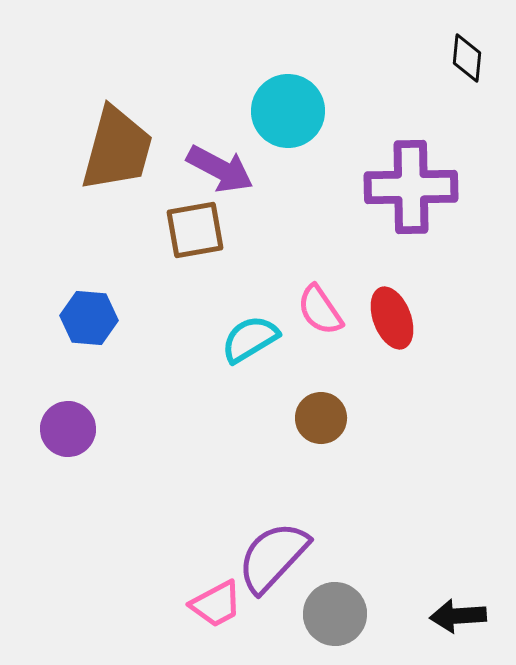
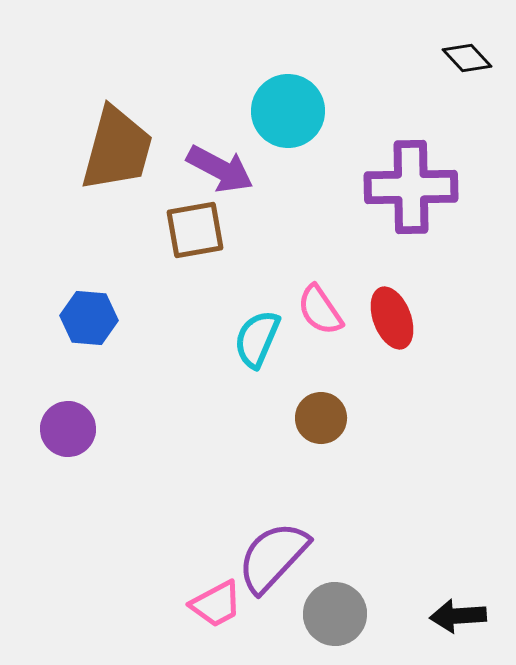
black diamond: rotated 48 degrees counterclockwise
cyan semicircle: moved 7 px right; rotated 36 degrees counterclockwise
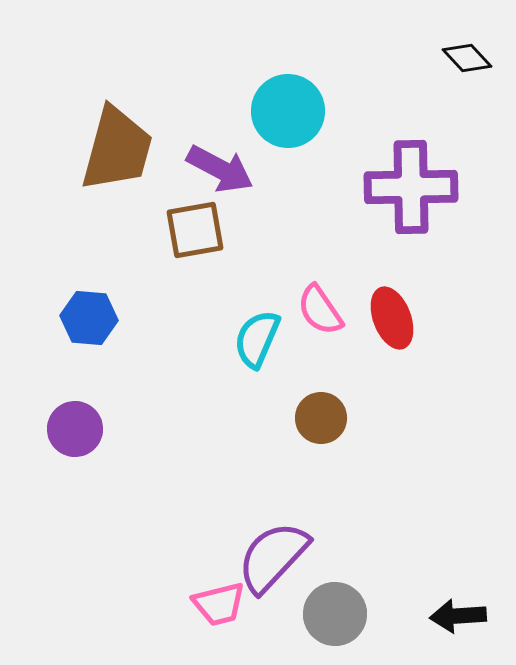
purple circle: moved 7 px right
pink trapezoid: moved 3 px right; rotated 14 degrees clockwise
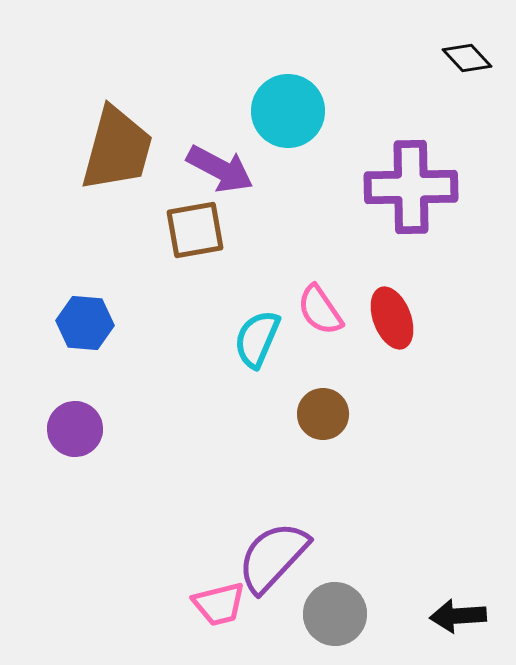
blue hexagon: moved 4 px left, 5 px down
brown circle: moved 2 px right, 4 px up
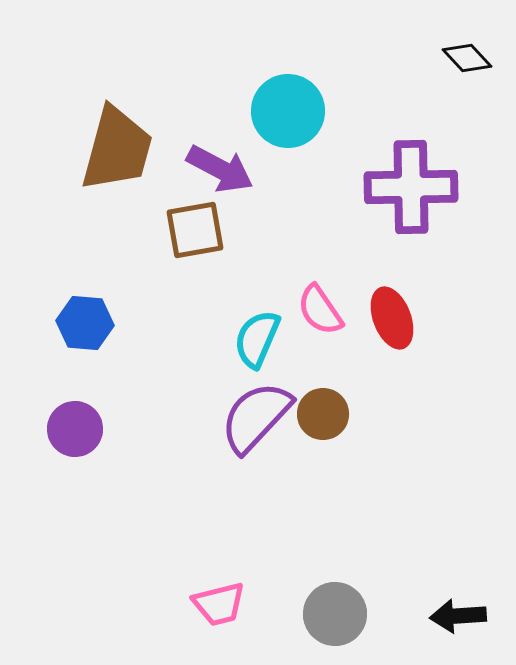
purple semicircle: moved 17 px left, 140 px up
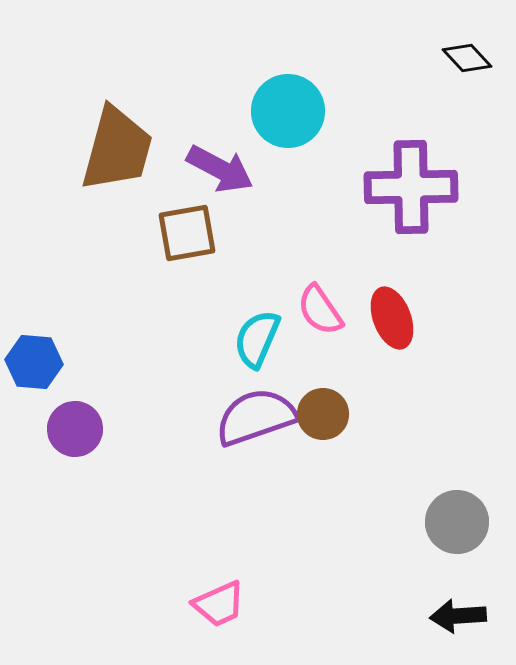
brown square: moved 8 px left, 3 px down
blue hexagon: moved 51 px left, 39 px down
purple semicircle: rotated 28 degrees clockwise
pink trapezoid: rotated 10 degrees counterclockwise
gray circle: moved 122 px right, 92 px up
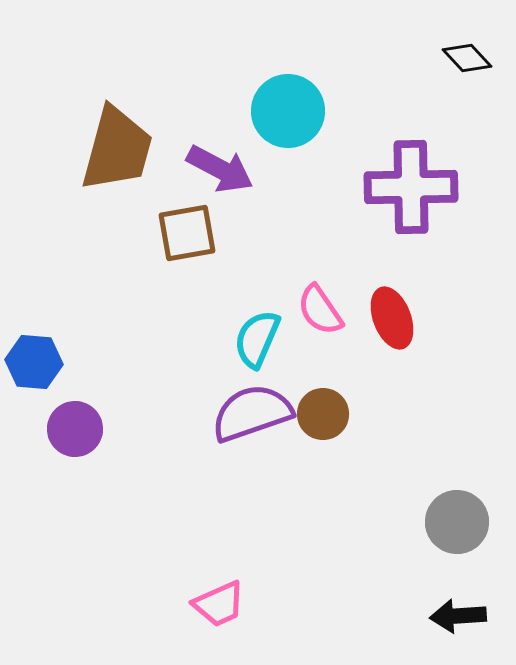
purple semicircle: moved 4 px left, 4 px up
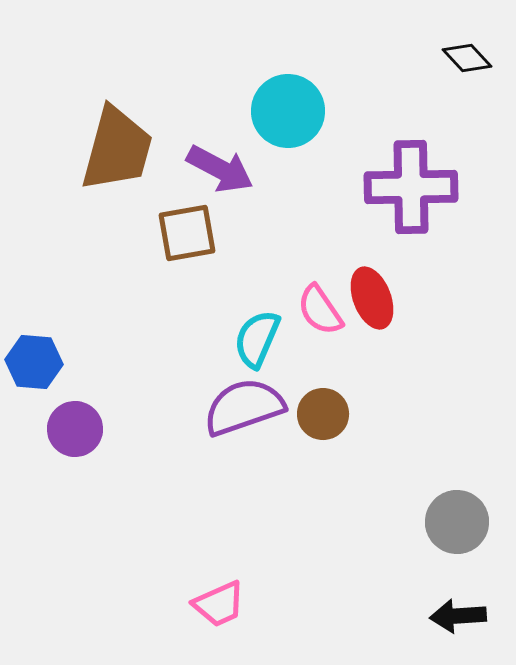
red ellipse: moved 20 px left, 20 px up
purple semicircle: moved 8 px left, 6 px up
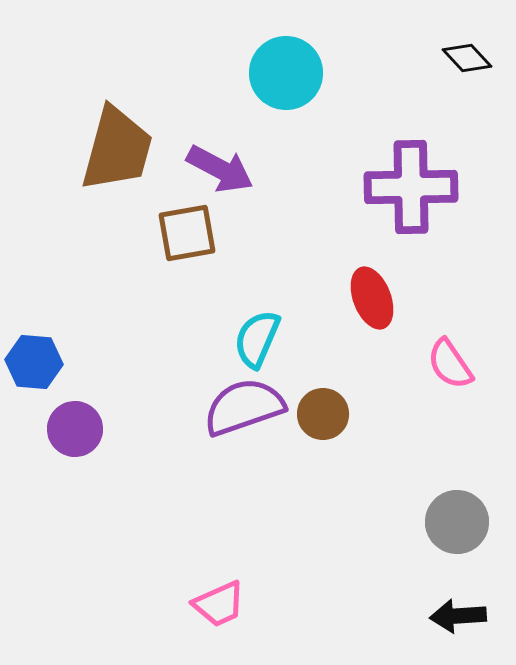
cyan circle: moved 2 px left, 38 px up
pink semicircle: moved 130 px right, 54 px down
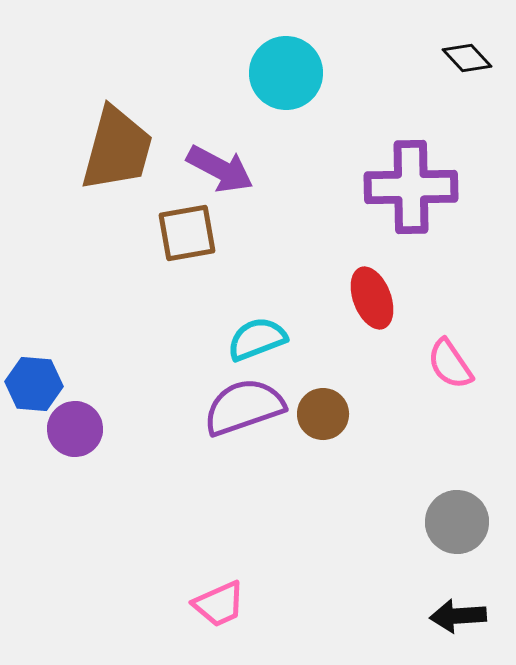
cyan semicircle: rotated 46 degrees clockwise
blue hexagon: moved 22 px down
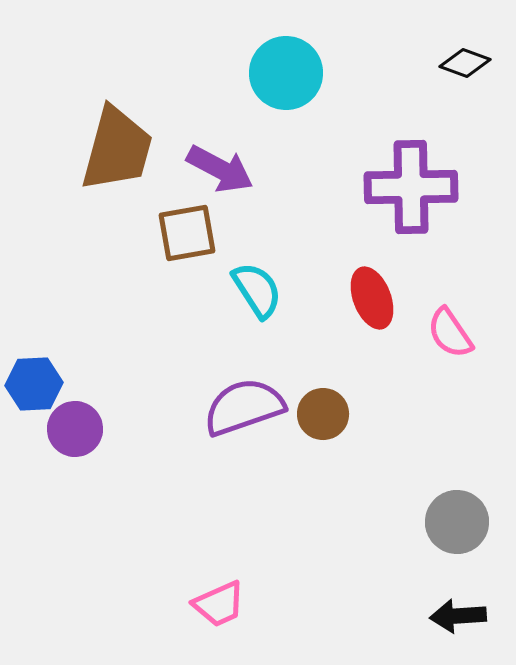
black diamond: moved 2 px left, 5 px down; rotated 27 degrees counterclockwise
cyan semicircle: moved 49 px up; rotated 78 degrees clockwise
pink semicircle: moved 31 px up
blue hexagon: rotated 8 degrees counterclockwise
